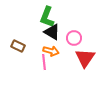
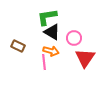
green L-shape: rotated 60 degrees clockwise
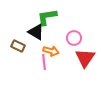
black triangle: moved 16 px left
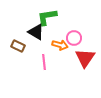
orange arrow: moved 9 px right, 6 px up
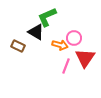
green L-shape: rotated 15 degrees counterclockwise
pink line: moved 22 px right, 4 px down; rotated 28 degrees clockwise
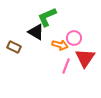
brown rectangle: moved 4 px left, 1 px down
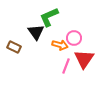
green L-shape: moved 2 px right
black triangle: rotated 24 degrees clockwise
red triangle: moved 1 px left, 1 px down
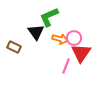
orange arrow: moved 6 px up
red triangle: moved 3 px left, 6 px up
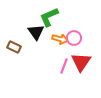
red triangle: moved 9 px down
pink line: moved 2 px left
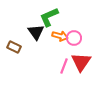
orange arrow: moved 3 px up
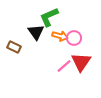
pink line: rotated 28 degrees clockwise
